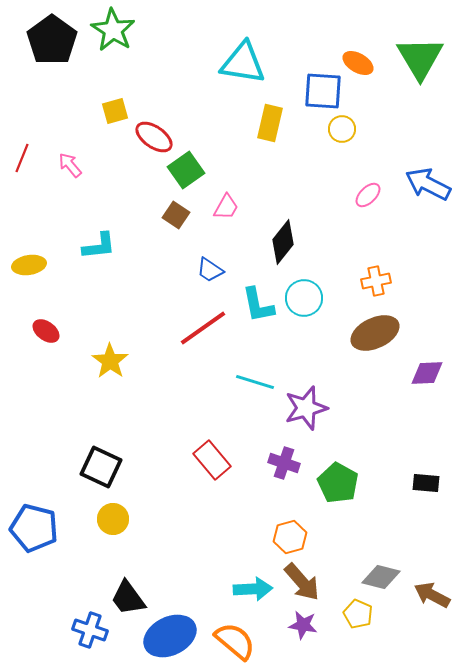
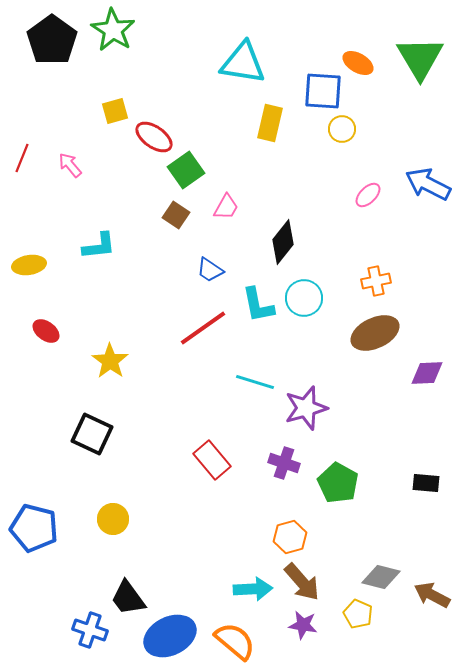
black square at (101, 467): moved 9 px left, 33 px up
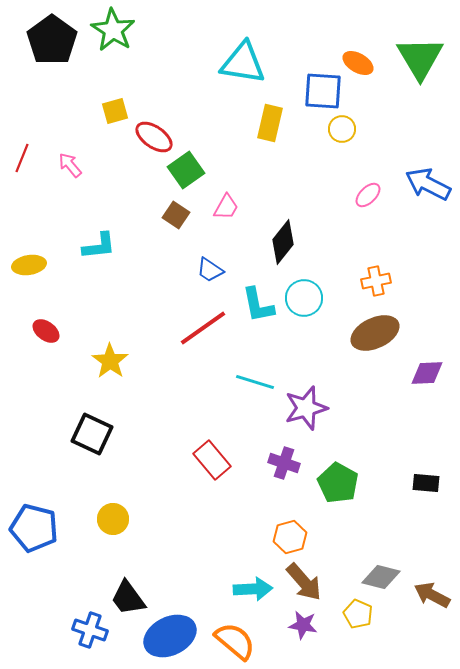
brown arrow at (302, 582): moved 2 px right
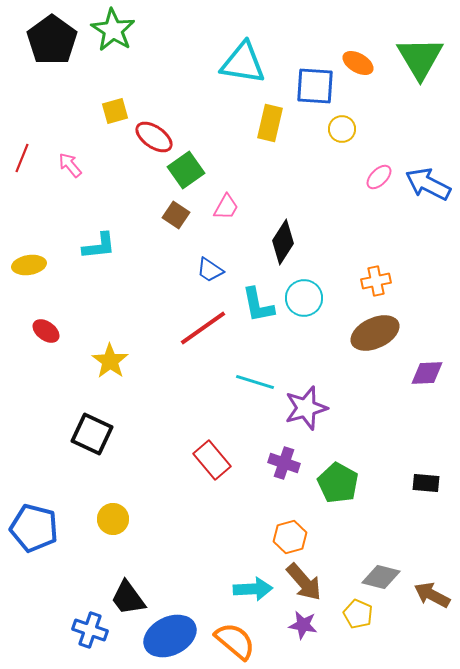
blue square at (323, 91): moved 8 px left, 5 px up
pink ellipse at (368, 195): moved 11 px right, 18 px up
black diamond at (283, 242): rotated 6 degrees counterclockwise
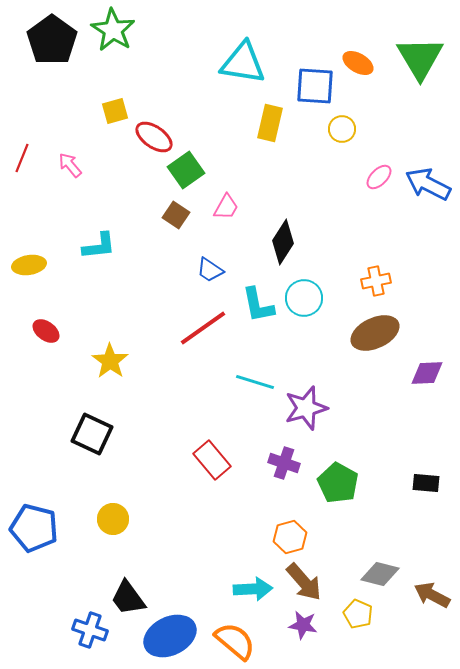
gray diamond at (381, 577): moved 1 px left, 3 px up
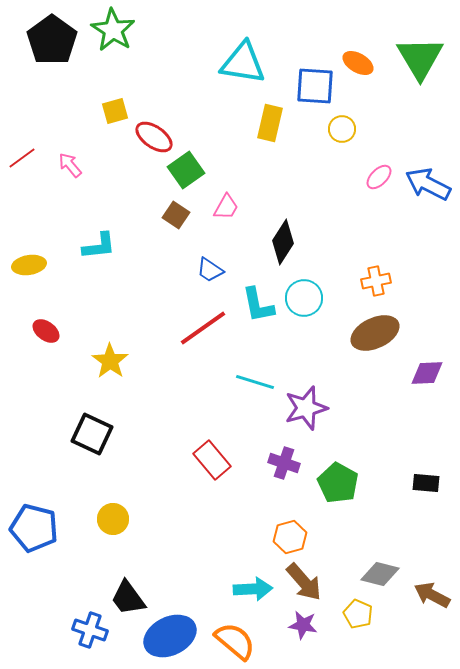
red line at (22, 158): rotated 32 degrees clockwise
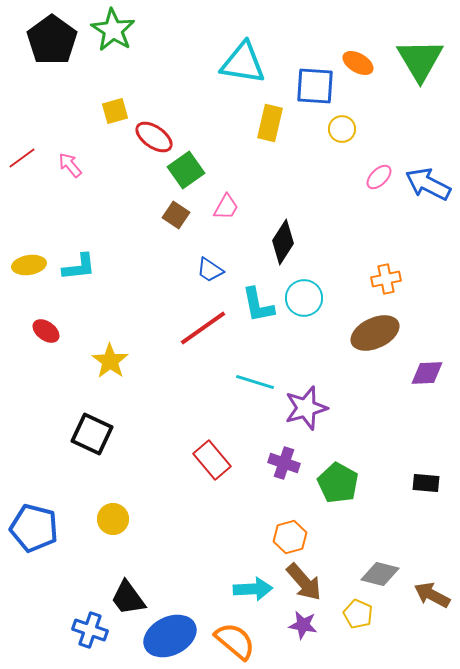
green triangle at (420, 58): moved 2 px down
cyan L-shape at (99, 246): moved 20 px left, 21 px down
orange cross at (376, 281): moved 10 px right, 2 px up
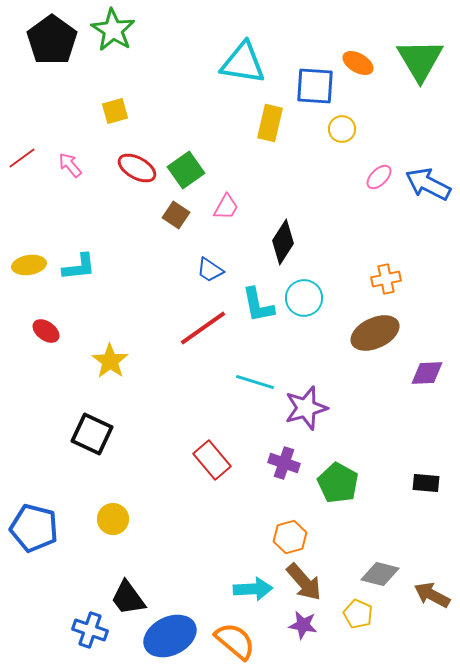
red ellipse at (154, 137): moved 17 px left, 31 px down; rotated 6 degrees counterclockwise
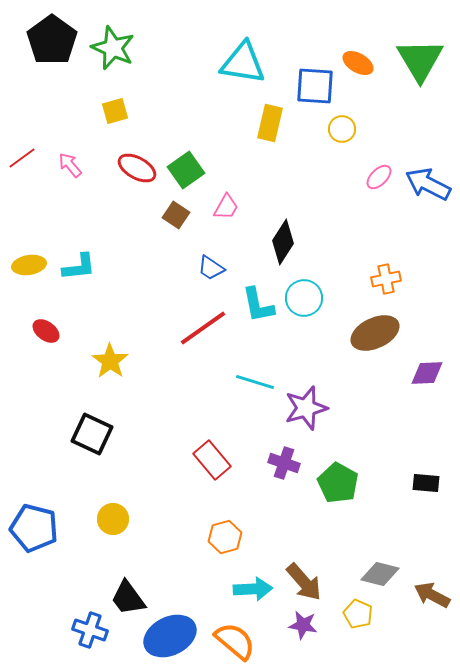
green star at (113, 30): moved 18 px down; rotated 9 degrees counterclockwise
blue trapezoid at (210, 270): moved 1 px right, 2 px up
orange hexagon at (290, 537): moved 65 px left
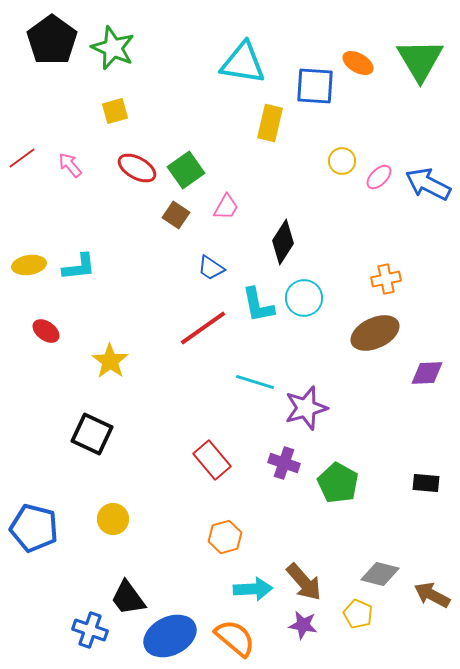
yellow circle at (342, 129): moved 32 px down
orange semicircle at (235, 641): moved 3 px up
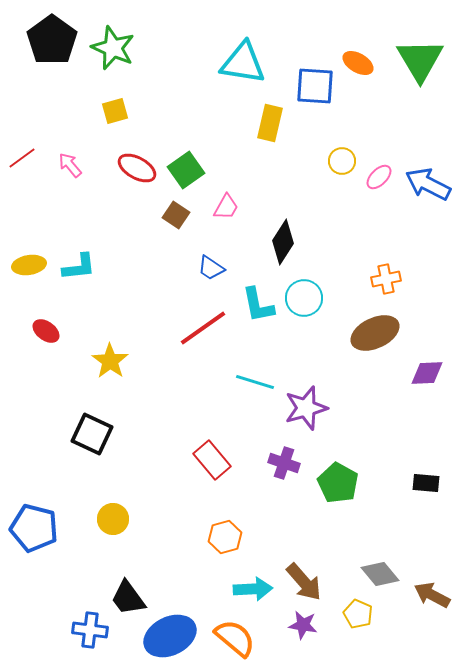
gray diamond at (380, 574): rotated 36 degrees clockwise
blue cross at (90, 630): rotated 12 degrees counterclockwise
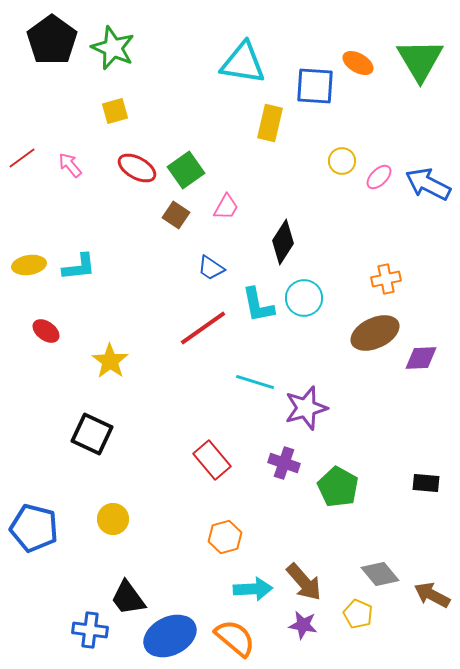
purple diamond at (427, 373): moved 6 px left, 15 px up
green pentagon at (338, 483): moved 4 px down
